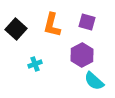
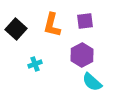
purple square: moved 2 px left, 1 px up; rotated 24 degrees counterclockwise
cyan semicircle: moved 2 px left, 1 px down
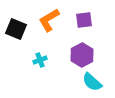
purple square: moved 1 px left, 1 px up
orange L-shape: moved 3 px left, 5 px up; rotated 45 degrees clockwise
black square: rotated 20 degrees counterclockwise
cyan cross: moved 5 px right, 4 px up
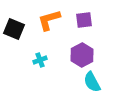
orange L-shape: rotated 15 degrees clockwise
black square: moved 2 px left
cyan semicircle: rotated 20 degrees clockwise
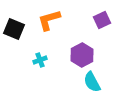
purple square: moved 18 px right; rotated 18 degrees counterclockwise
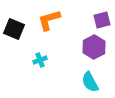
purple square: rotated 12 degrees clockwise
purple hexagon: moved 12 px right, 8 px up
cyan semicircle: moved 2 px left
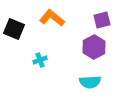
orange L-shape: moved 3 px right, 2 px up; rotated 55 degrees clockwise
cyan semicircle: rotated 65 degrees counterclockwise
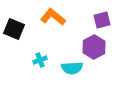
orange L-shape: moved 1 px right, 1 px up
cyan semicircle: moved 18 px left, 14 px up
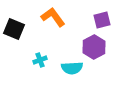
orange L-shape: rotated 15 degrees clockwise
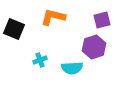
orange L-shape: rotated 40 degrees counterclockwise
purple hexagon: rotated 10 degrees clockwise
